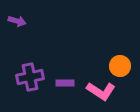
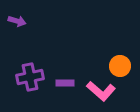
pink L-shape: rotated 8 degrees clockwise
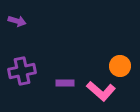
purple cross: moved 8 px left, 6 px up
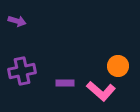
orange circle: moved 2 px left
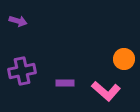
purple arrow: moved 1 px right
orange circle: moved 6 px right, 7 px up
pink L-shape: moved 5 px right
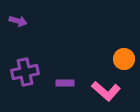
purple cross: moved 3 px right, 1 px down
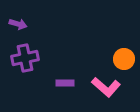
purple arrow: moved 3 px down
purple cross: moved 14 px up
pink L-shape: moved 4 px up
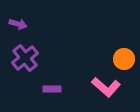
purple cross: rotated 28 degrees counterclockwise
purple rectangle: moved 13 px left, 6 px down
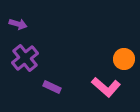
purple rectangle: moved 2 px up; rotated 24 degrees clockwise
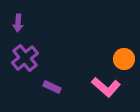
purple arrow: moved 1 px up; rotated 78 degrees clockwise
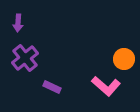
pink L-shape: moved 1 px up
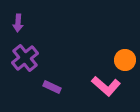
orange circle: moved 1 px right, 1 px down
